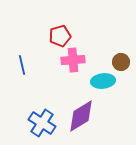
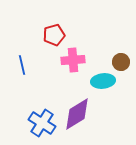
red pentagon: moved 6 px left, 1 px up
purple diamond: moved 4 px left, 2 px up
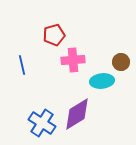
cyan ellipse: moved 1 px left
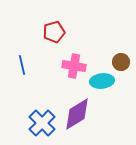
red pentagon: moved 3 px up
pink cross: moved 1 px right, 6 px down; rotated 15 degrees clockwise
blue cross: rotated 12 degrees clockwise
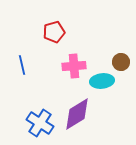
pink cross: rotated 15 degrees counterclockwise
blue cross: moved 2 px left; rotated 12 degrees counterclockwise
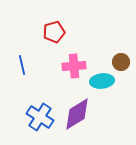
blue cross: moved 6 px up
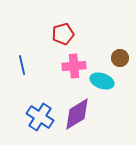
red pentagon: moved 9 px right, 2 px down
brown circle: moved 1 px left, 4 px up
cyan ellipse: rotated 25 degrees clockwise
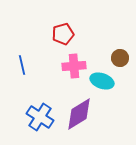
purple diamond: moved 2 px right
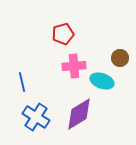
blue line: moved 17 px down
blue cross: moved 4 px left
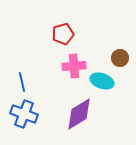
blue cross: moved 12 px left, 3 px up; rotated 12 degrees counterclockwise
